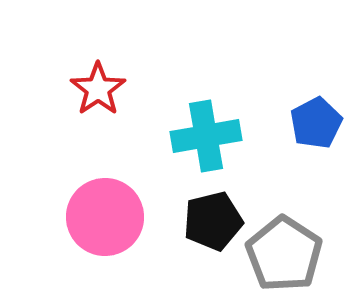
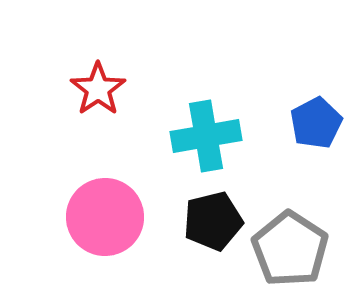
gray pentagon: moved 6 px right, 5 px up
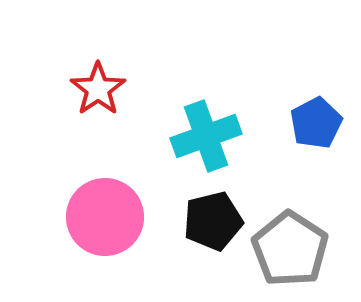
cyan cross: rotated 10 degrees counterclockwise
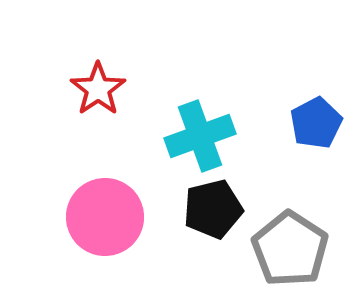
cyan cross: moved 6 px left
black pentagon: moved 12 px up
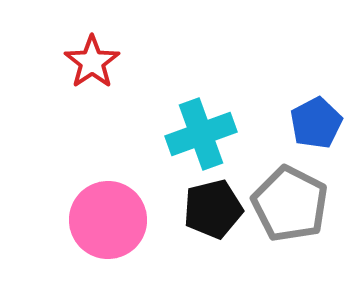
red star: moved 6 px left, 27 px up
cyan cross: moved 1 px right, 2 px up
pink circle: moved 3 px right, 3 px down
gray pentagon: moved 45 px up; rotated 6 degrees counterclockwise
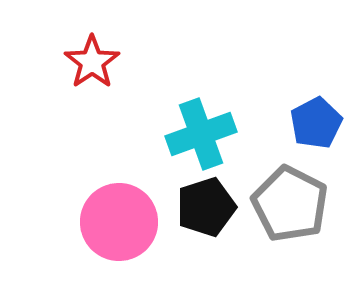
black pentagon: moved 7 px left, 2 px up; rotated 4 degrees counterclockwise
pink circle: moved 11 px right, 2 px down
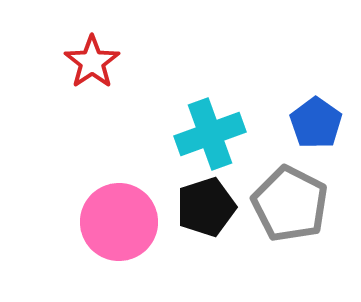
blue pentagon: rotated 9 degrees counterclockwise
cyan cross: moved 9 px right
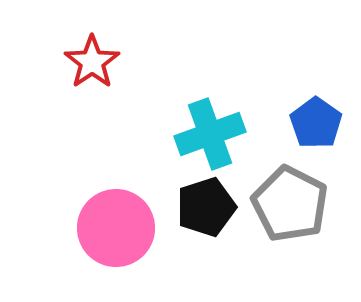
pink circle: moved 3 px left, 6 px down
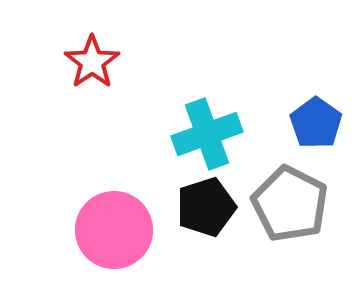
cyan cross: moved 3 px left
pink circle: moved 2 px left, 2 px down
